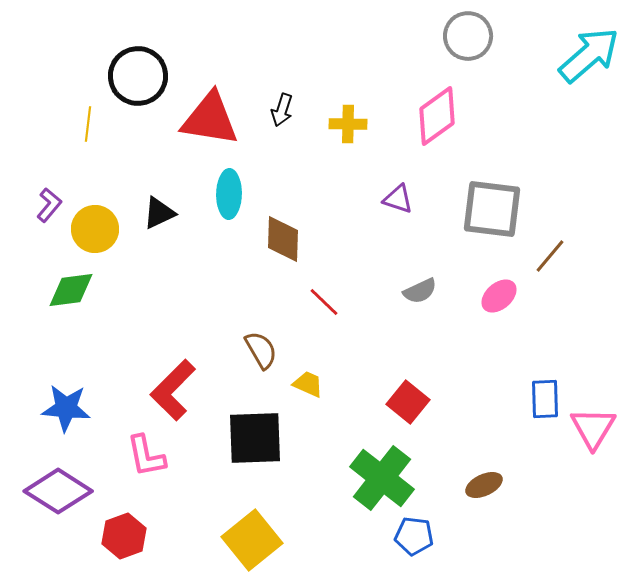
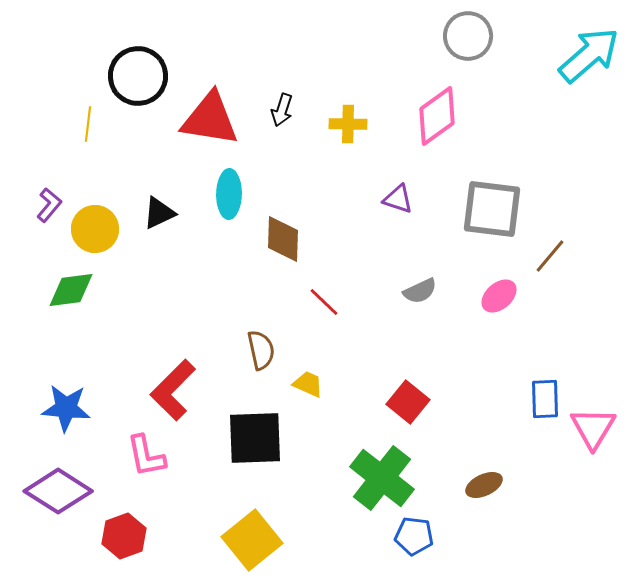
brown semicircle: rotated 18 degrees clockwise
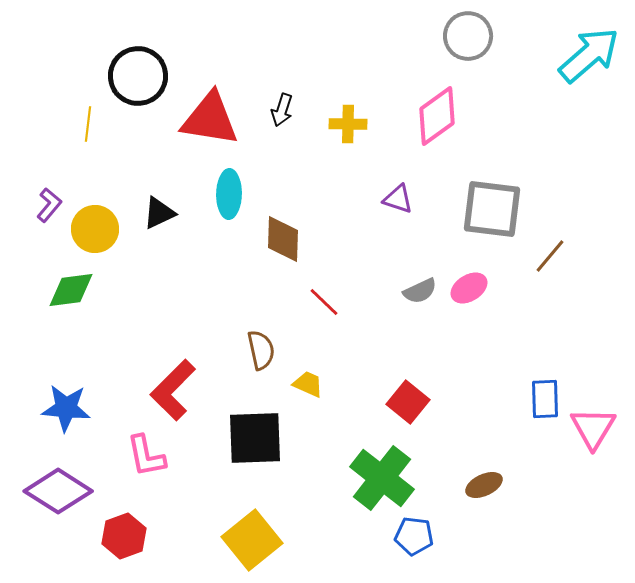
pink ellipse: moved 30 px left, 8 px up; rotated 9 degrees clockwise
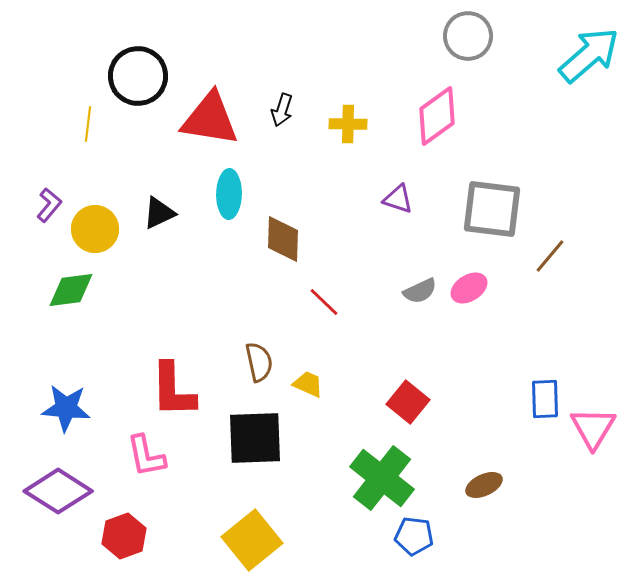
brown semicircle: moved 2 px left, 12 px down
red L-shape: rotated 46 degrees counterclockwise
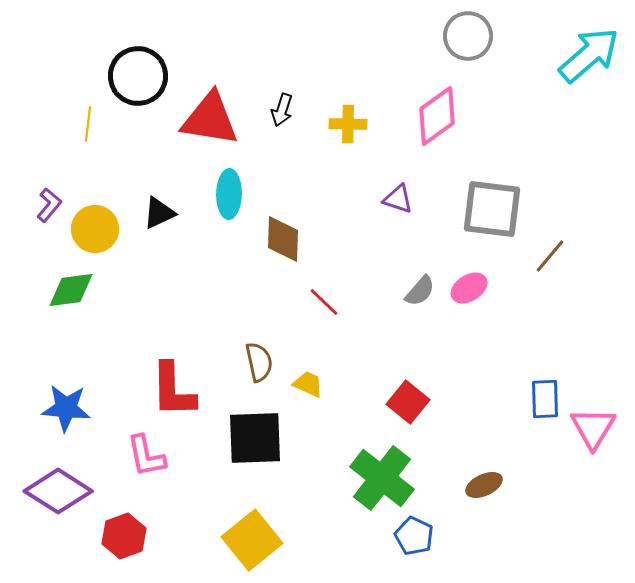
gray semicircle: rotated 24 degrees counterclockwise
blue pentagon: rotated 18 degrees clockwise
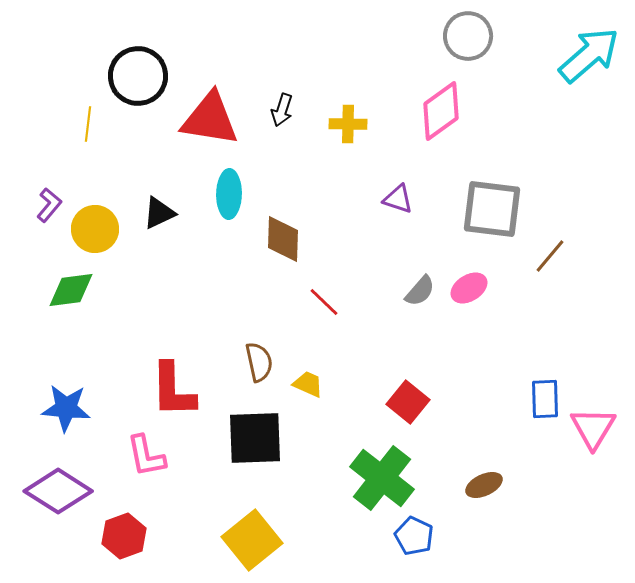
pink diamond: moved 4 px right, 5 px up
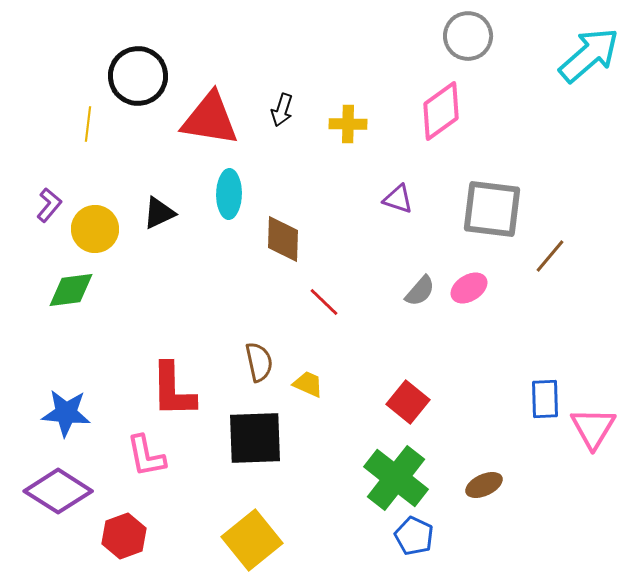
blue star: moved 5 px down
green cross: moved 14 px right
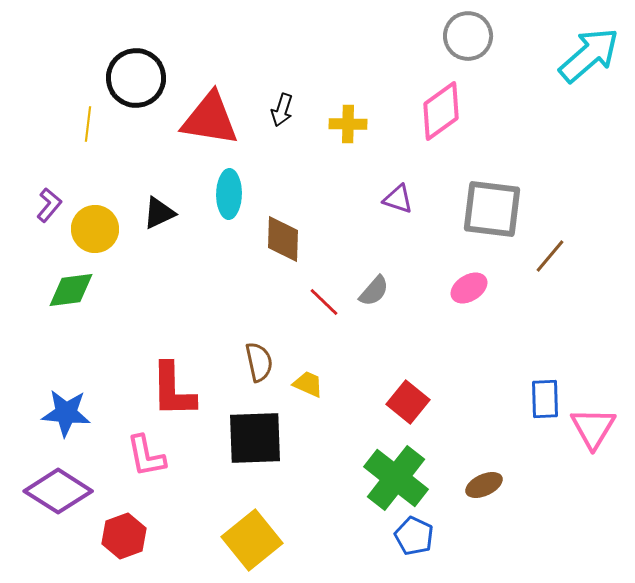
black circle: moved 2 px left, 2 px down
gray semicircle: moved 46 px left
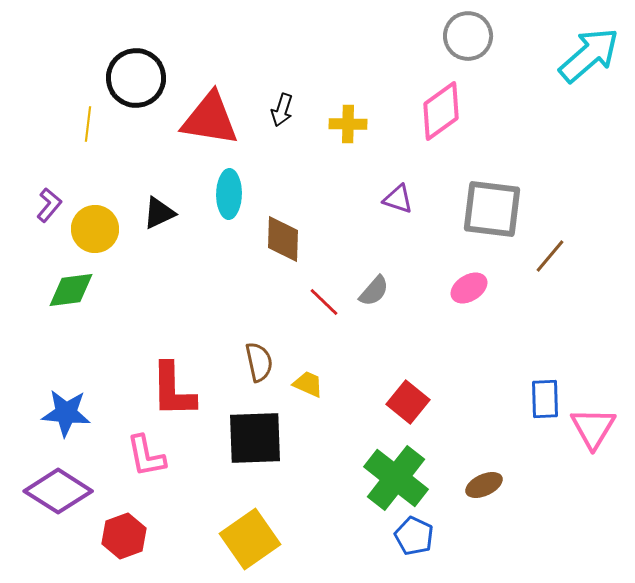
yellow square: moved 2 px left, 1 px up; rotated 4 degrees clockwise
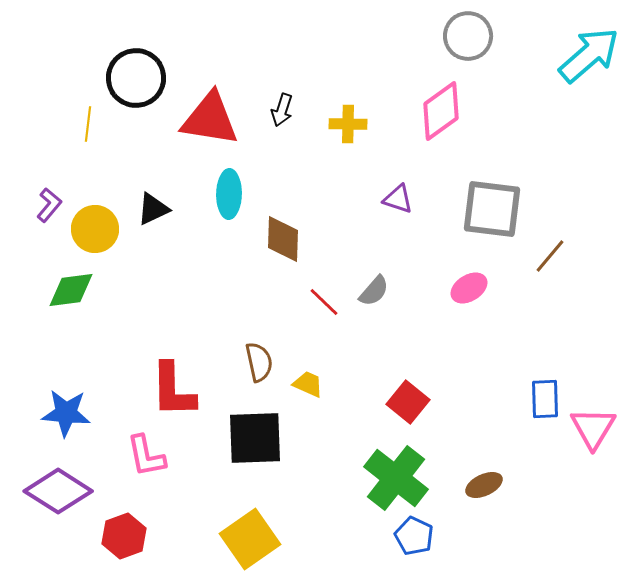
black triangle: moved 6 px left, 4 px up
